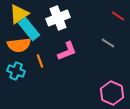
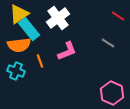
white cross: rotated 15 degrees counterclockwise
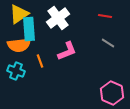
red line: moved 13 px left; rotated 24 degrees counterclockwise
cyan rectangle: rotated 35 degrees clockwise
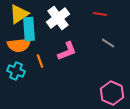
red line: moved 5 px left, 2 px up
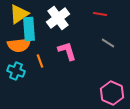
pink L-shape: rotated 85 degrees counterclockwise
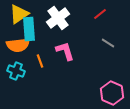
red line: rotated 48 degrees counterclockwise
orange semicircle: moved 1 px left
pink L-shape: moved 2 px left
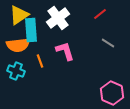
yellow triangle: moved 1 px down
cyan rectangle: moved 2 px right, 1 px down
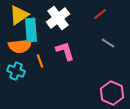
orange semicircle: moved 2 px right, 1 px down
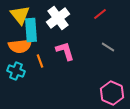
yellow triangle: moved 1 px right; rotated 35 degrees counterclockwise
gray line: moved 4 px down
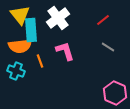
red line: moved 3 px right, 6 px down
pink hexagon: moved 3 px right
